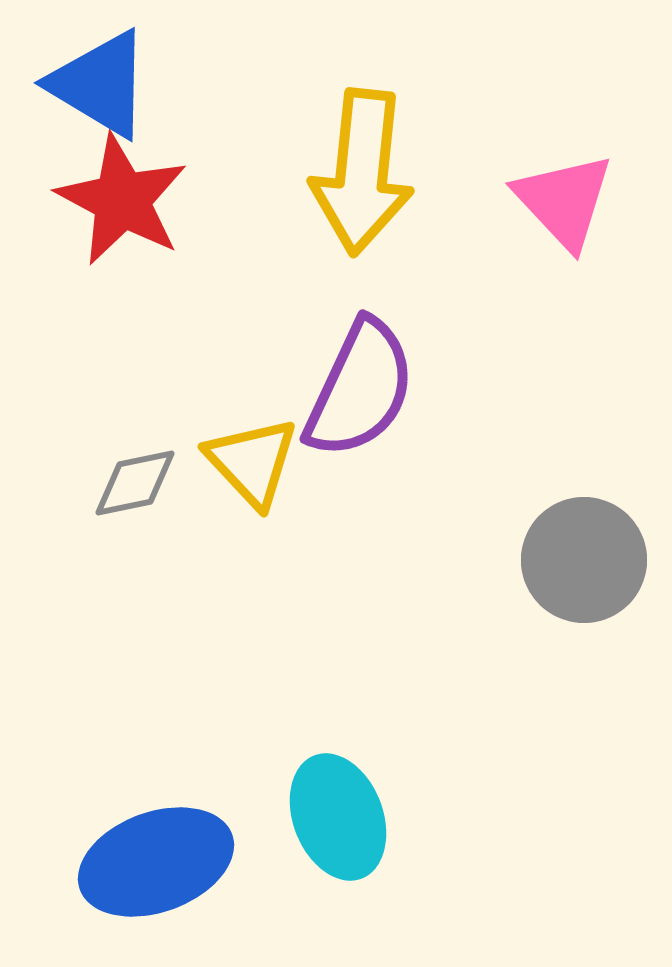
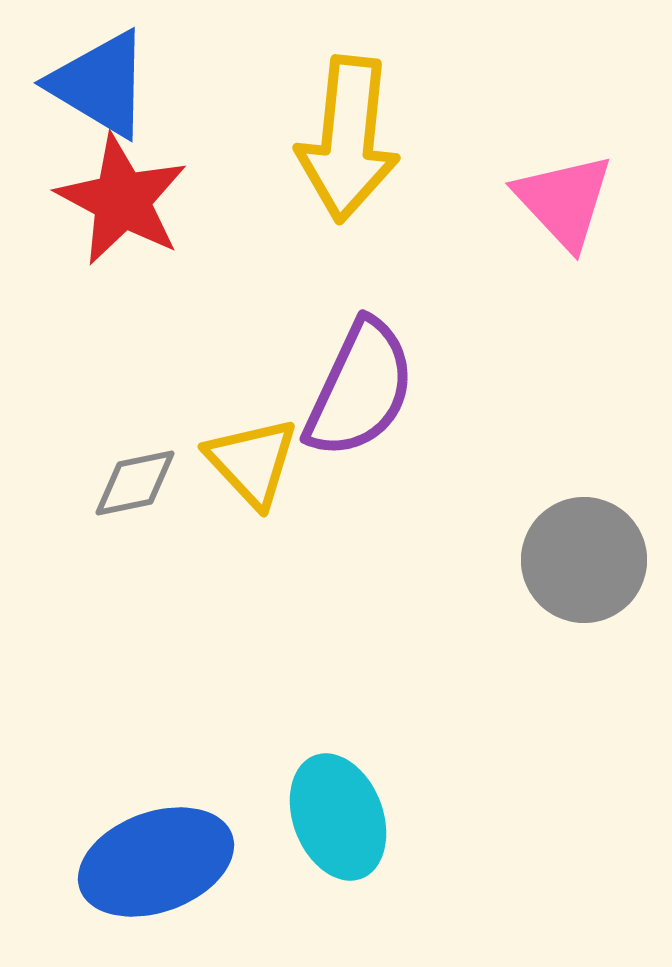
yellow arrow: moved 14 px left, 33 px up
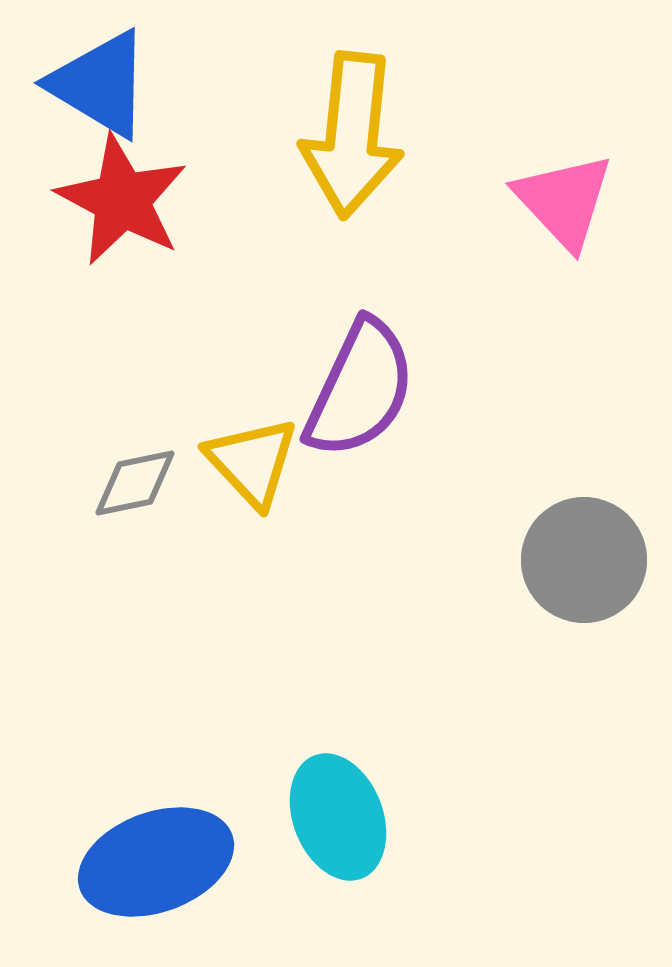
yellow arrow: moved 4 px right, 4 px up
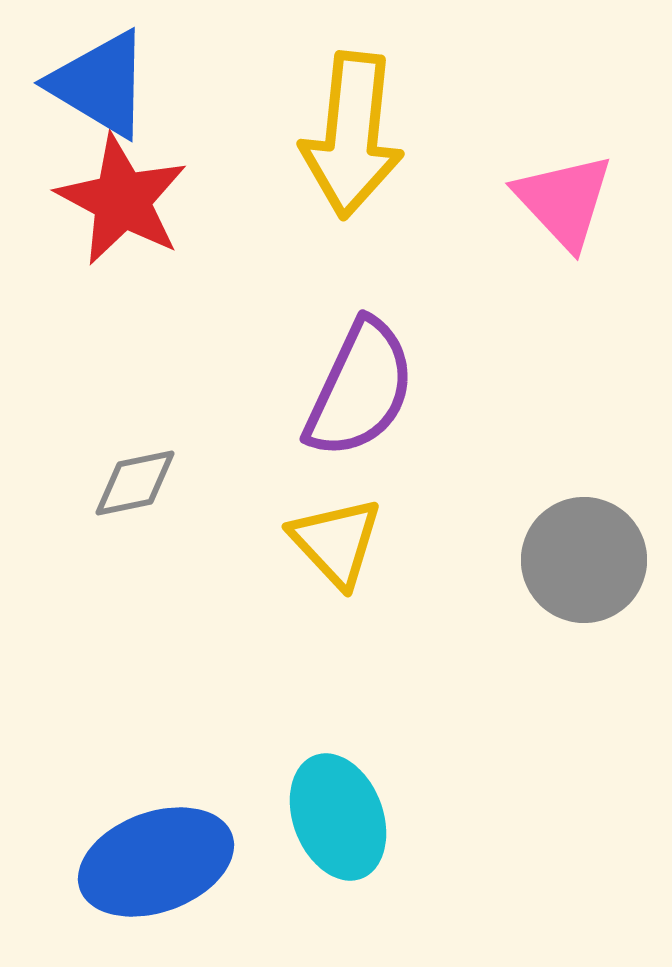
yellow triangle: moved 84 px right, 80 px down
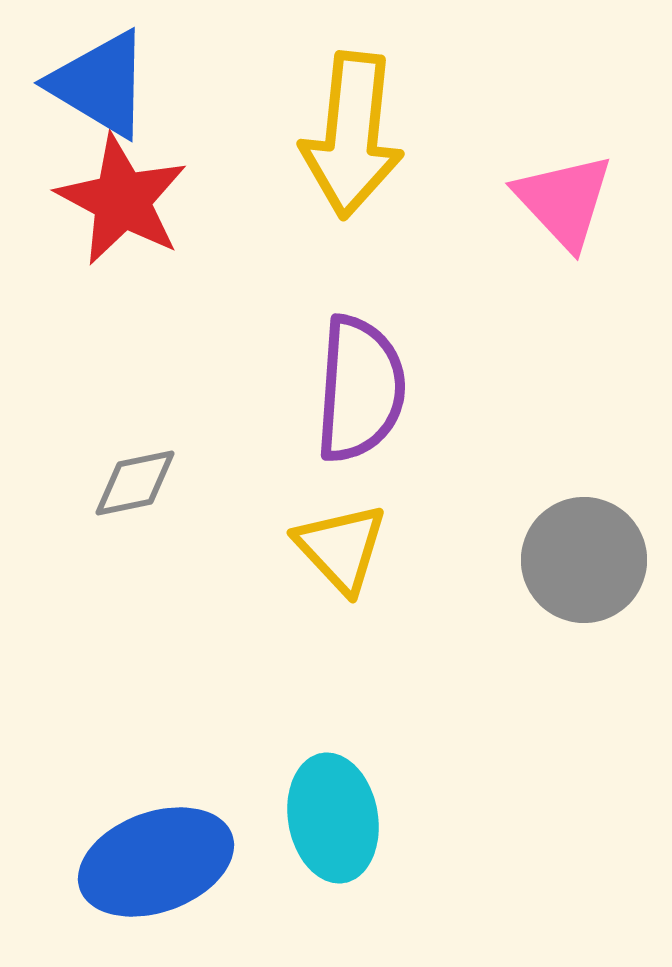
purple semicircle: rotated 21 degrees counterclockwise
yellow triangle: moved 5 px right, 6 px down
cyan ellipse: moved 5 px left, 1 px down; rotated 11 degrees clockwise
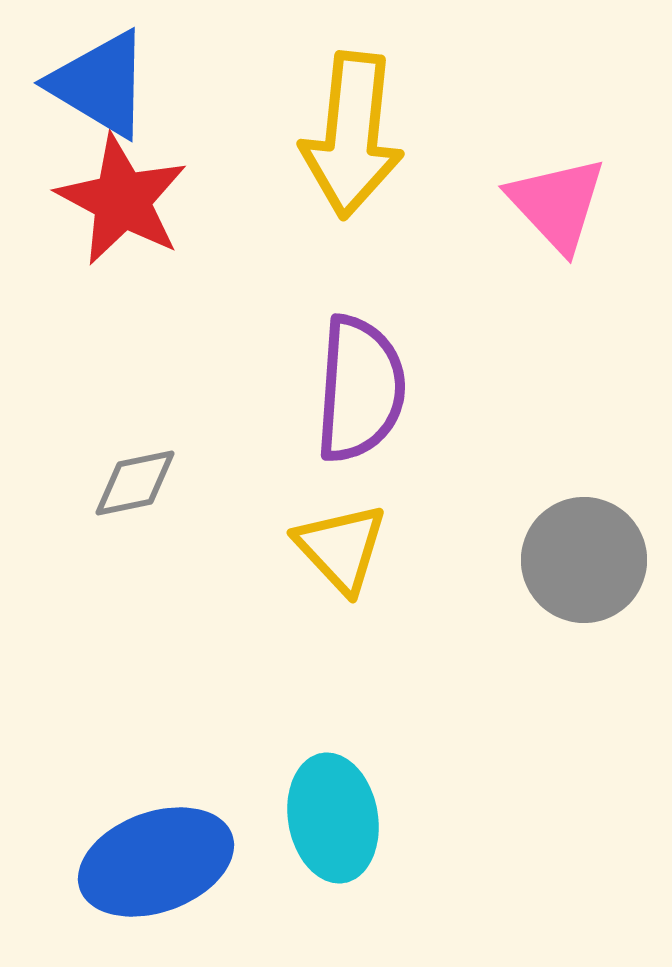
pink triangle: moved 7 px left, 3 px down
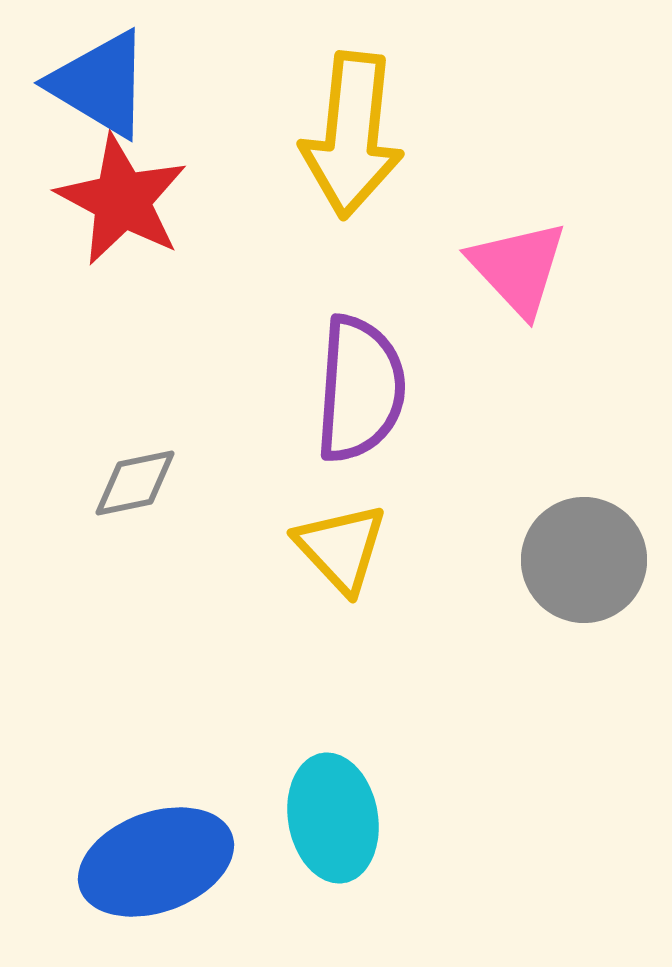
pink triangle: moved 39 px left, 64 px down
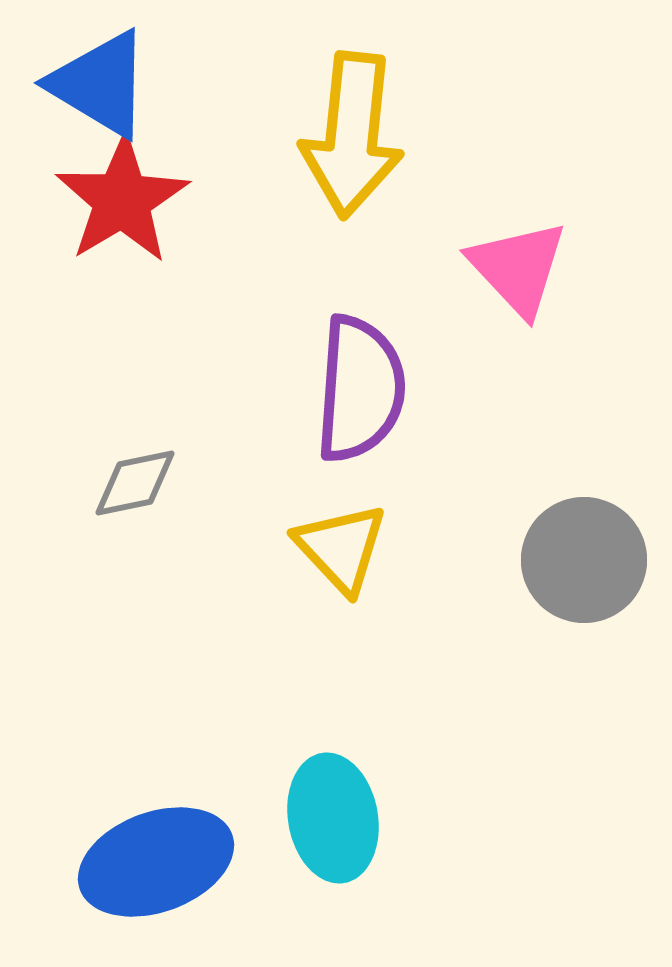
red star: rotated 13 degrees clockwise
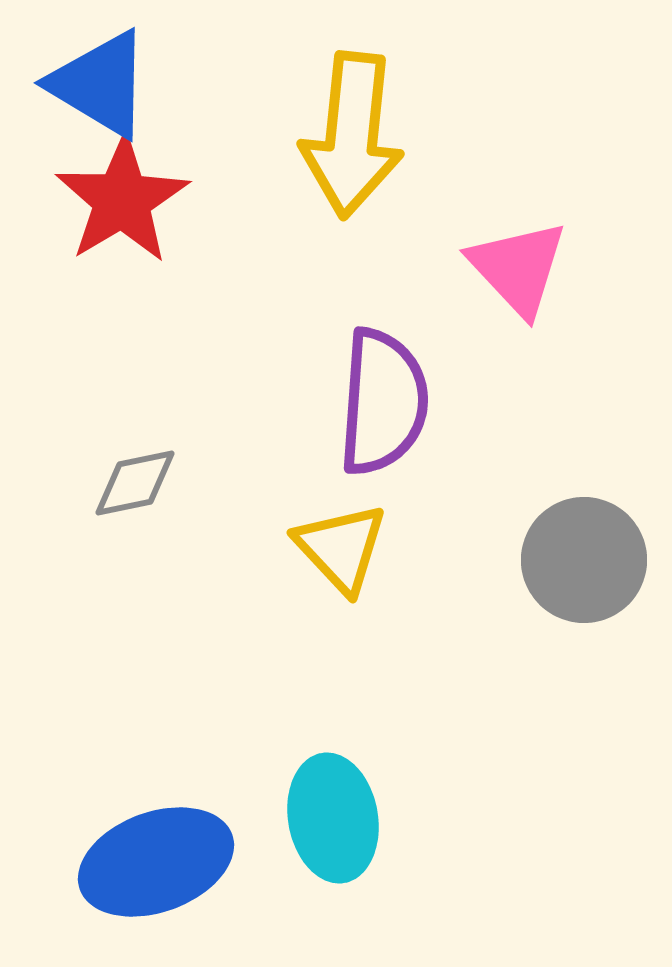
purple semicircle: moved 23 px right, 13 px down
